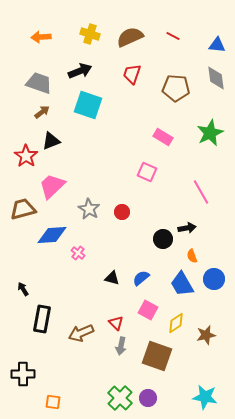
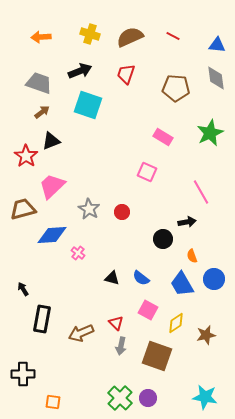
red trapezoid at (132, 74): moved 6 px left
black arrow at (187, 228): moved 6 px up
blue semicircle at (141, 278): rotated 102 degrees counterclockwise
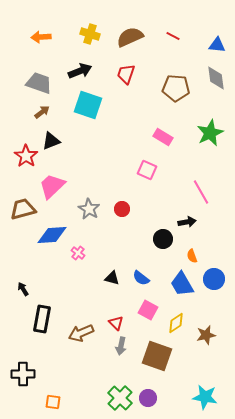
pink square at (147, 172): moved 2 px up
red circle at (122, 212): moved 3 px up
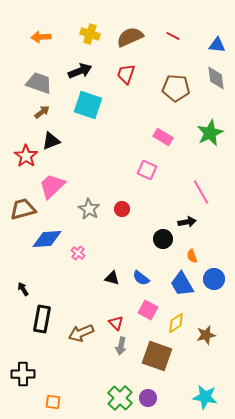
blue diamond at (52, 235): moved 5 px left, 4 px down
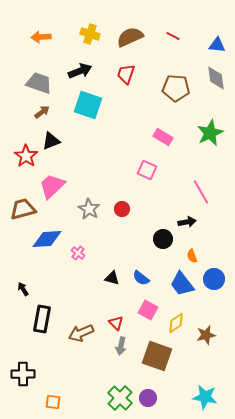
blue trapezoid at (182, 284): rotated 8 degrees counterclockwise
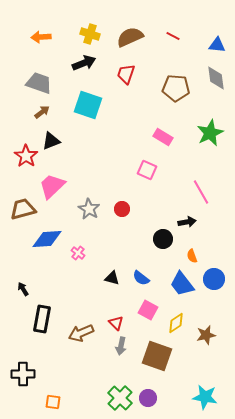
black arrow at (80, 71): moved 4 px right, 8 px up
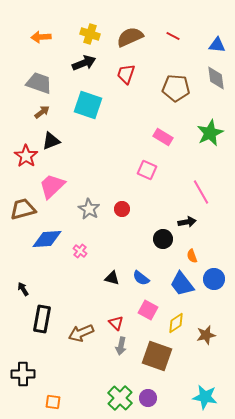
pink cross at (78, 253): moved 2 px right, 2 px up
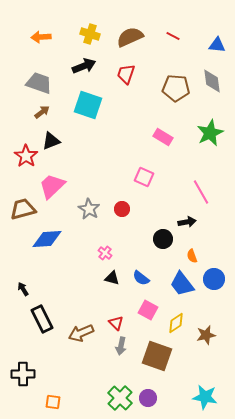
black arrow at (84, 63): moved 3 px down
gray diamond at (216, 78): moved 4 px left, 3 px down
pink square at (147, 170): moved 3 px left, 7 px down
pink cross at (80, 251): moved 25 px right, 2 px down
black rectangle at (42, 319): rotated 36 degrees counterclockwise
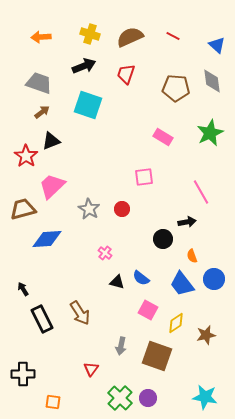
blue triangle at (217, 45): rotated 36 degrees clockwise
pink square at (144, 177): rotated 30 degrees counterclockwise
black triangle at (112, 278): moved 5 px right, 4 px down
red triangle at (116, 323): moved 25 px left, 46 px down; rotated 21 degrees clockwise
brown arrow at (81, 333): moved 1 px left, 20 px up; rotated 100 degrees counterclockwise
